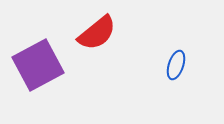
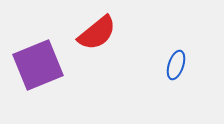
purple square: rotated 6 degrees clockwise
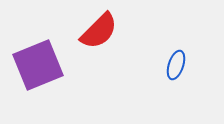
red semicircle: moved 2 px right, 2 px up; rotated 6 degrees counterclockwise
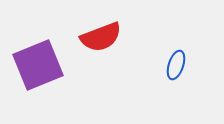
red semicircle: moved 2 px right, 6 px down; rotated 24 degrees clockwise
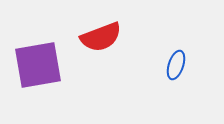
purple square: rotated 12 degrees clockwise
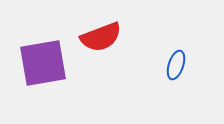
purple square: moved 5 px right, 2 px up
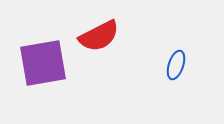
red semicircle: moved 2 px left, 1 px up; rotated 6 degrees counterclockwise
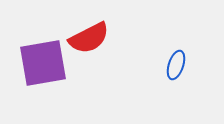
red semicircle: moved 10 px left, 2 px down
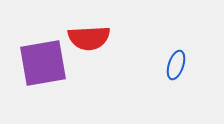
red semicircle: rotated 24 degrees clockwise
